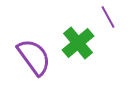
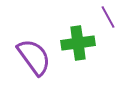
green cross: rotated 32 degrees clockwise
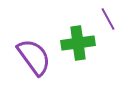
purple line: moved 2 px down
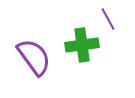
green cross: moved 4 px right, 2 px down
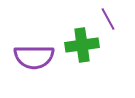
purple semicircle: rotated 126 degrees clockwise
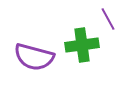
purple semicircle: rotated 15 degrees clockwise
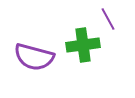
green cross: moved 1 px right
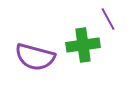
purple semicircle: moved 1 px right
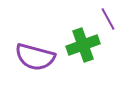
green cross: rotated 12 degrees counterclockwise
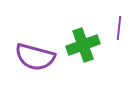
purple line: moved 11 px right, 9 px down; rotated 35 degrees clockwise
